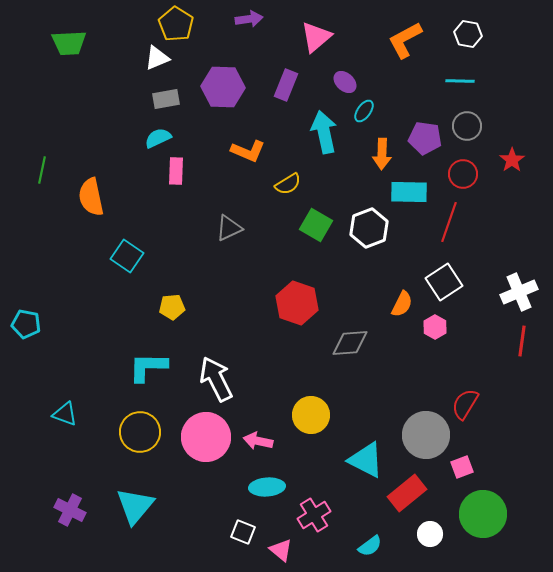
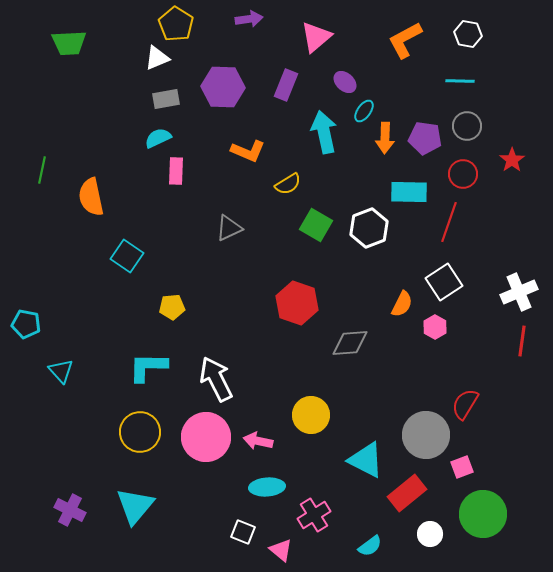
orange arrow at (382, 154): moved 3 px right, 16 px up
cyan triangle at (65, 414): moved 4 px left, 43 px up; rotated 28 degrees clockwise
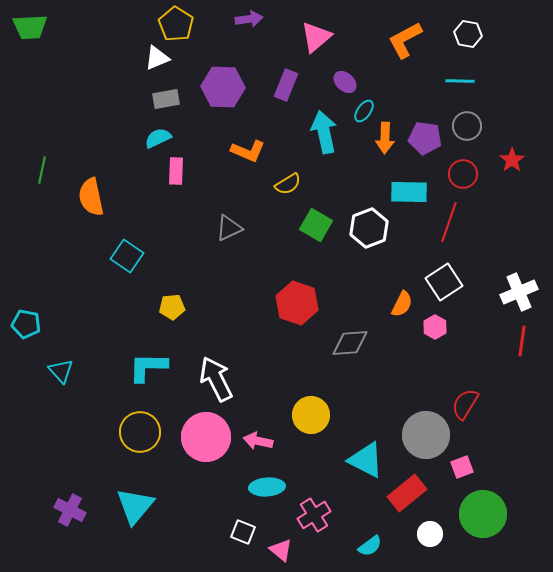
green trapezoid at (69, 43): moved 39 px left, 16 px up
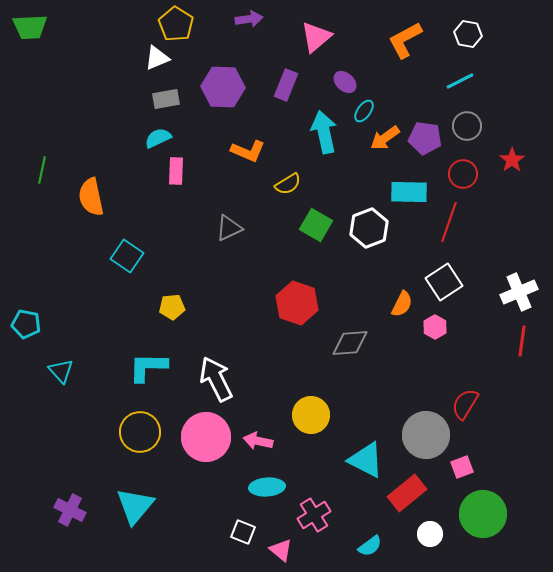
cyan line at (460, 81): rotated 28 degrees counterclockwise
orange arrow at (385, 138): rotated 52 degrees clockwise
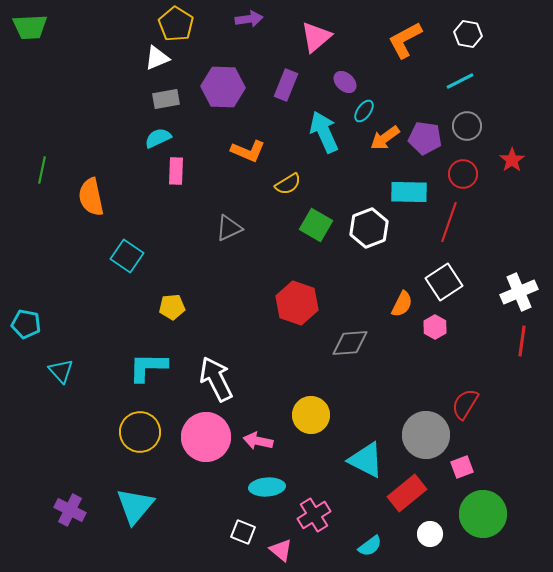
cyan arrow at (324, 132): rotated 12 degrees counterclockwise
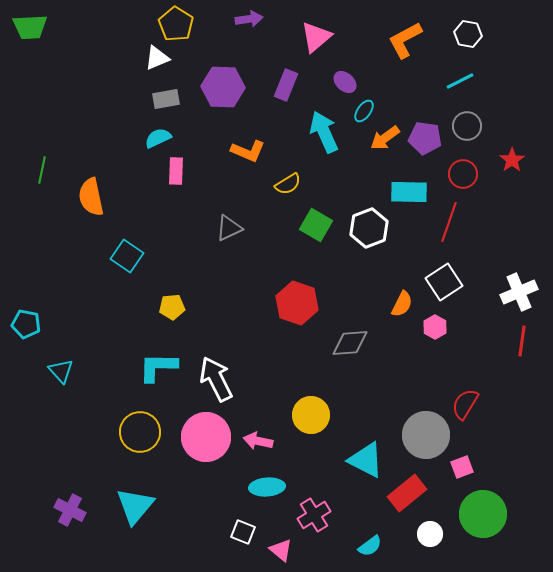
cyan L-shape at (148, 367): moved 10 px right
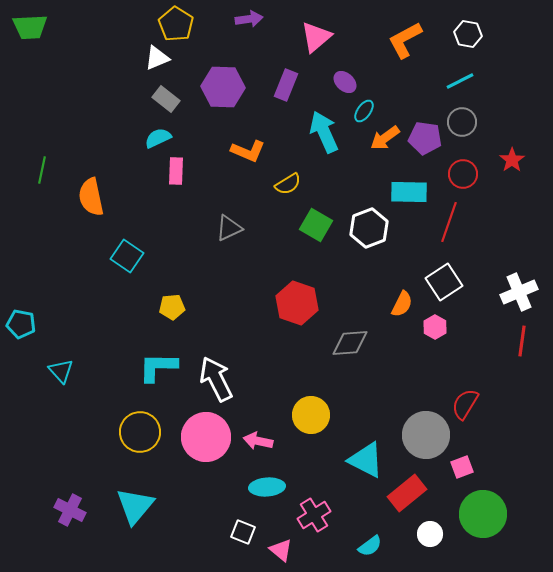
gray rectangle at (166, 99): rotated 48 degrees clockwise
gray circle at (467, 126): moved 5 px left, 4 px up
cyan pentagon at (26, 324): moved 5 px left
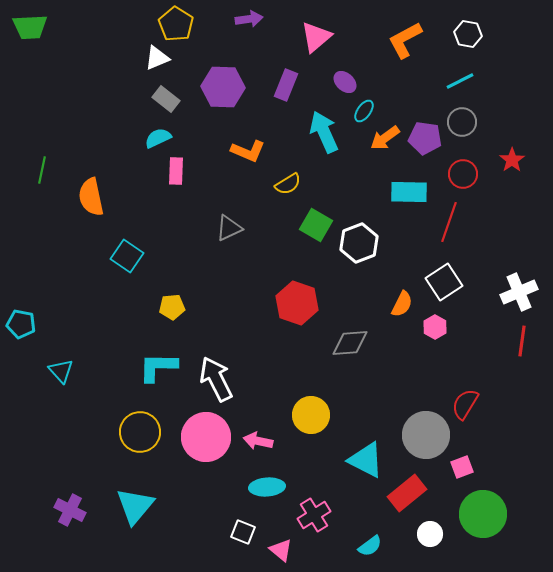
white hexagon at (369, 228): moved 10 px left, 15 px down
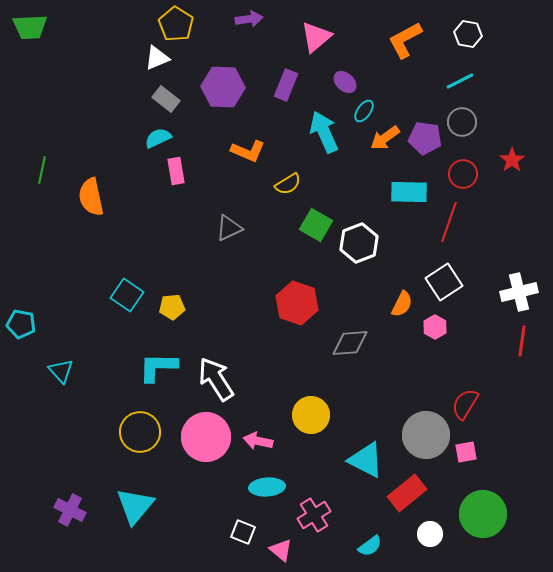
pink rectangle at (176, 171): rotated 12 degrees counterclockwise
cyan square at (127, 256): moved 39 px down
white cross at (519, 292): rotated 9 degrees clockwise
white arrow at (216, 379): rotated 6 degrees counterclockwise
pink square at (462, 467): moved 4 px right, 15 px up; rotated 10 degrees clockwise
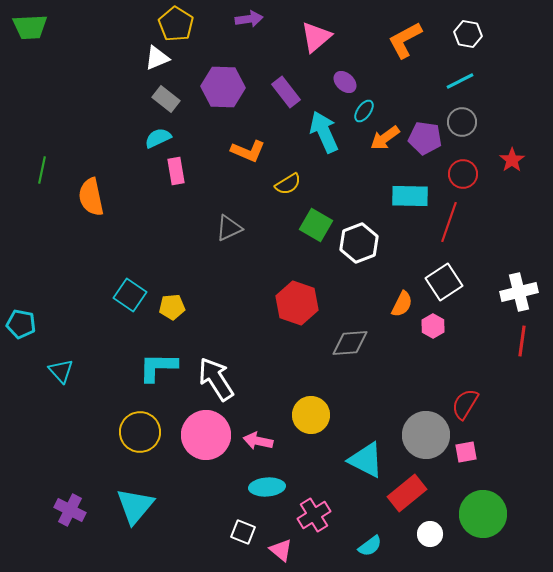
purple rectangle at (286, 85): moved 7 px down; rotated 60 degrees counterclockwise
cyan rectangle at (409, 192): moved 1 px right, 4 px down
cyan square at (127, 295): moved 3 px right
pink hexagon at (435, 327): moved 2 px left, 1 px up
pink circle at (206, 437): moved 2 px up
